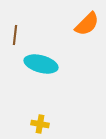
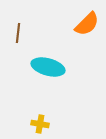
brown line: moved 3 px right, 2 px up
cyan ellipse: moved 7 px right, 3 px down
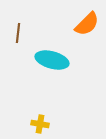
cyan ellipse: moved 4 px right, 7 px up
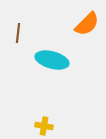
yellow cross: moved 4 px right, 2 px down
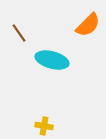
orange semicircle: moved 1 px right, 1 px down
brown line: moved 1 px right; rotated 42 degrees counterclockwise
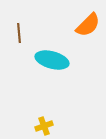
brown line: rotated 30 degrees clockwise
yellow cross: rotated 30 degrees counterclockwise
